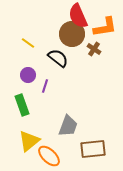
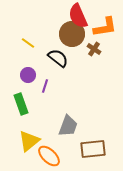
green rectangle: moved 1 px left, 1 px up
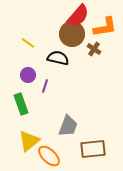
red semicircle: rotated 115 degrees counterclockwise
black semicircle: rotated 25 degrees counterclockwise
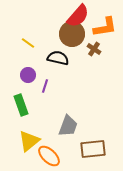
green rectangle: moved 1 px down
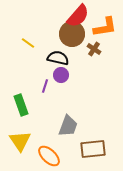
purple circle: moved 33 px right
yellow triangle: moved 9 px left; rotated 25 degrees counterclockwise
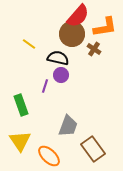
yellow line: moved 1 px right, 1 px down
brown rectangle: rotated 60 degrees clockwise
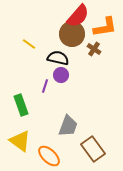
yellow triangle: rotated 20 degrees counterclockwise
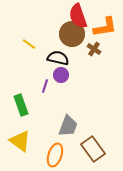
red semicircle: rotated 120 degrees clockwise
orange ellipse: moved 6 px right, 1 px up; rotated 65 degrees clockwise
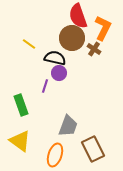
orange L-shape: moved 2 px left, 1 px down; rotated 55 degrees counterclockwise
brown circle: moved 4 px down
black semicircle: moved 3 px left
purple circle: moved 2 px left, 2 px up
brown rectangle: rotated 10 degrees clockwise
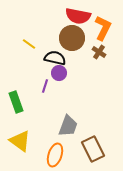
red semicircle: rotated 60 degrees counterclockwise
brown cross: moved 5 px right, 3 px down
green rectangle: moved 5 px left, 3 px up
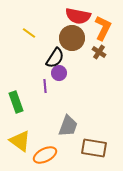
yellow line: moved 11 px up
black semicircle: rotated 110 degrees clockwise
purple line: rotated 24 degrees counterclockwise
brown rectangle: moved 1 px right, 1 px up; rotated 55 degrees counterclockwise
orange ellipse: moved 10 px left; rotated 45 degrees clockwise
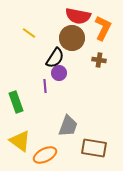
brown cross: moved 8 px down; rotated 24 degrees counterclockwise
